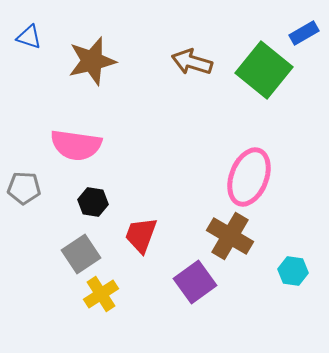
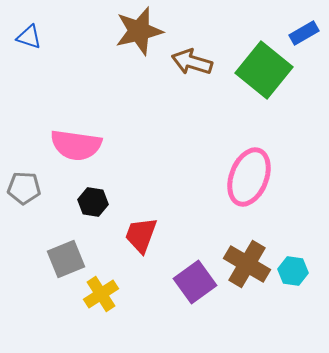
brown star: moved 47 px right, 30 px up
brown cross: moved 17 px right, 28 px down
gray square: moved 15 px left, 5 px down; rotated 12 degrees clockwise
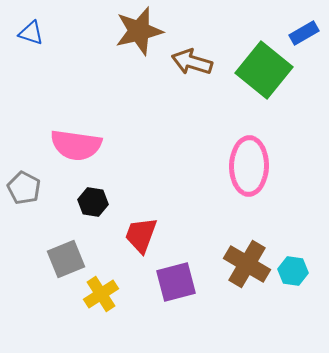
blue triangle: moved 2 px right, 4 px up
pink ellipse: moved 11 px up; rotated 20 degrees counterclockwise
gray pentagon: rotated 24 degrees clockwise
purple square: moved 19 px left; rotated 21 degrees clockwise
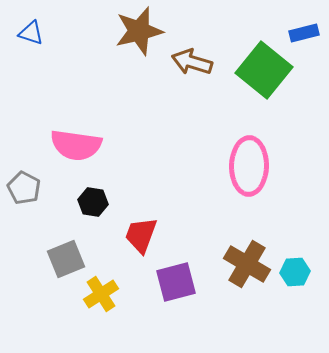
blue rectangle: rotated 16 degrees clockwise
cyan hexagon: moved 2 px right, 1 px down; rotated 12 degrees counterclockwise
